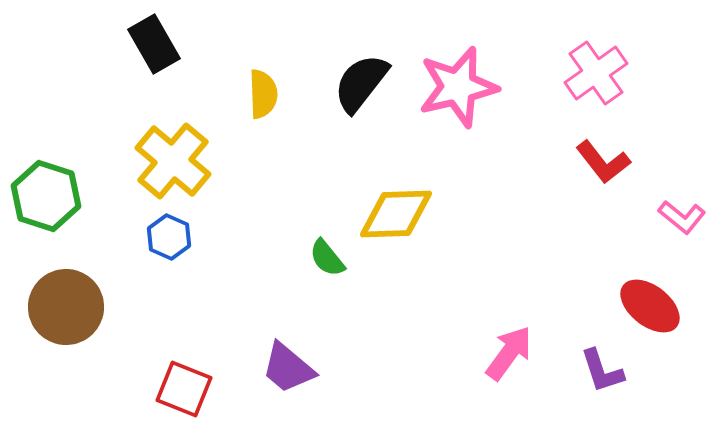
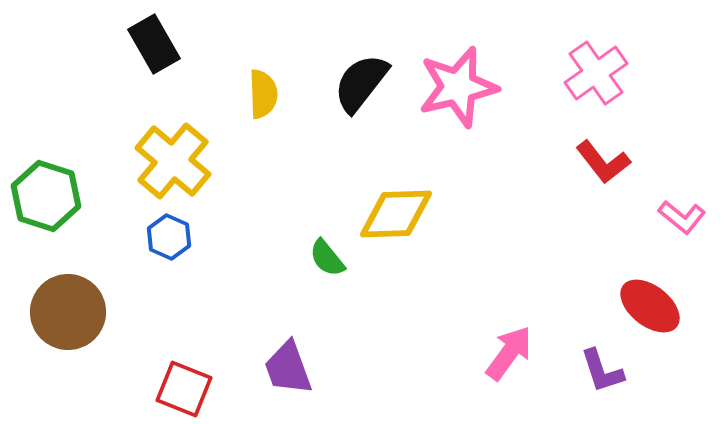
brown circle: moved 2 px right, 5 px down
purple trapezoid: rotated 30 degrees clockwise
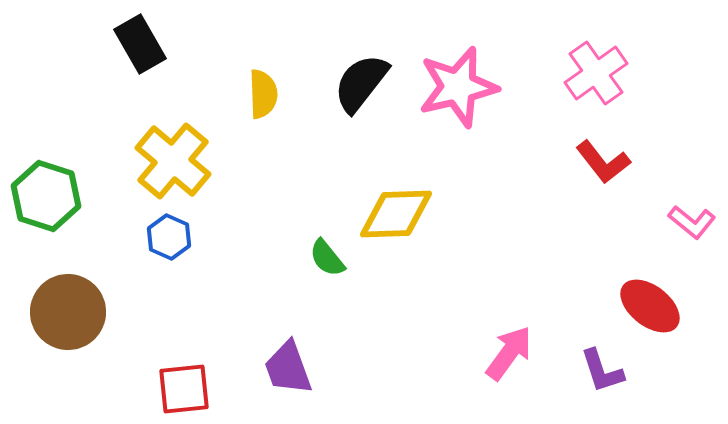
black rectangle: moved 14 px left
pink L-shape: moved 10 px right, 5 px down
red square: rotated 28 degrees counterclockwise
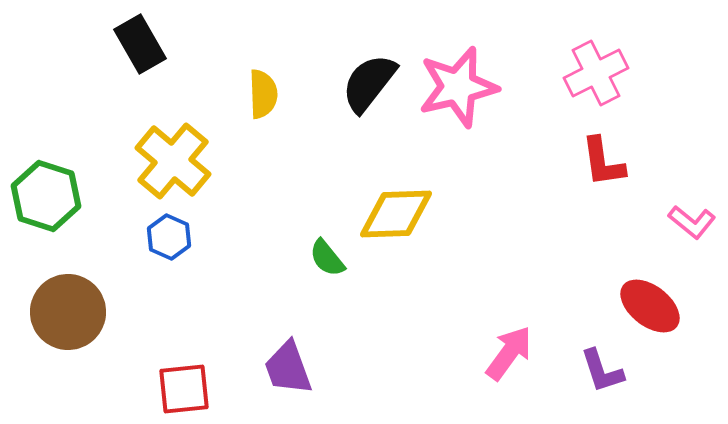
pink cross: rotated 8 degrees clockwise
black semicircle: moved 8 px right
red L-shape: rotated 30 degrees clockwise
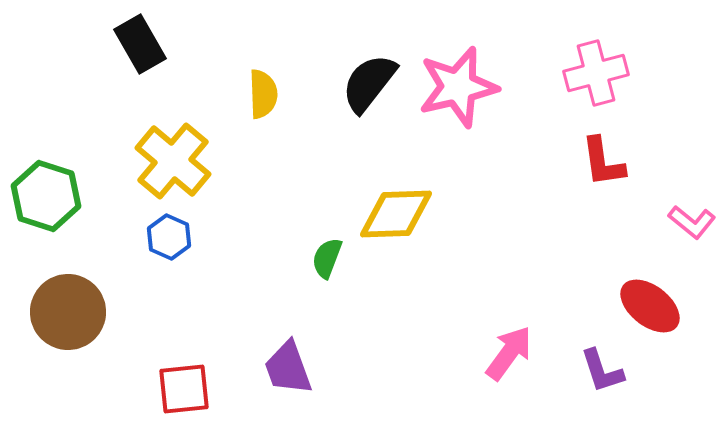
pink cross: rotated 12 degrees clockwise
green semicircle: rotated 60 degrees clockwise
